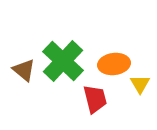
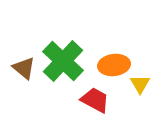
orange ellipse: moved 1 px down
brown triangle: moved 2 px up
red trapezoid: moved 1 px down; rotated 48 degrees counterclockwise
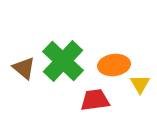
red trapezoid: rotated 36 degrees counterclockwise
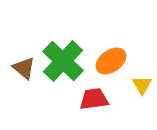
orange ellipse: moved 3 px left, 4 px up; rotated 28 degrees counterclockwise
yellow triangle: moved 2 px right, 1 px down
red trapezoid: moved 1 px left, 1 px up
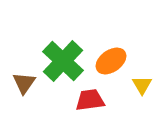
brown triangle: moved 15 px down; rotated 25 degrees clockwise
red trapezoid: moved 4 px left, 1 px down
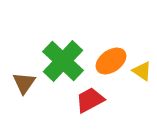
yellow triangle: moved 14 px up; rotated 25 degrees counterclockwise
red trapezoid: rotated 20 degrees counterclockwise
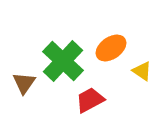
orange ellipse: moved 13 px up
